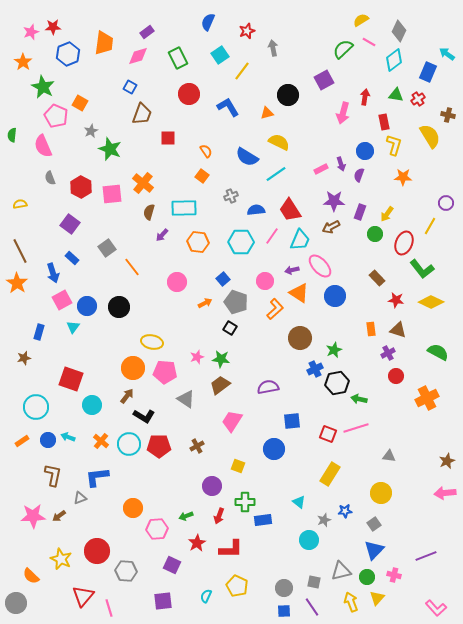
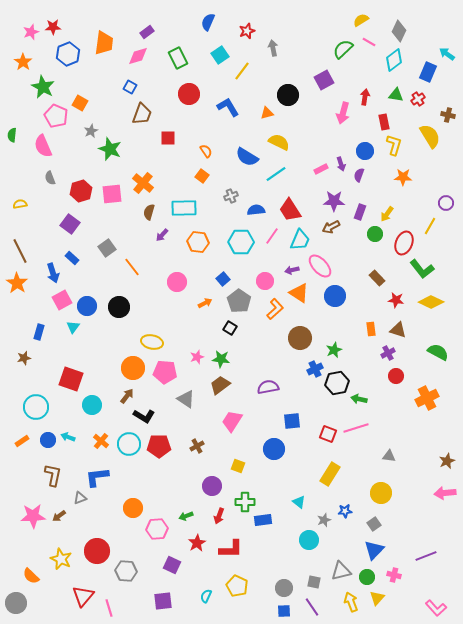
red hexagon at (81, 187): moved 4 px down; rotated 15 degrees clockwise
gray pentagon at (236, 302): moved 3 px right, 1 px up; rotated 15 degrees clockwise
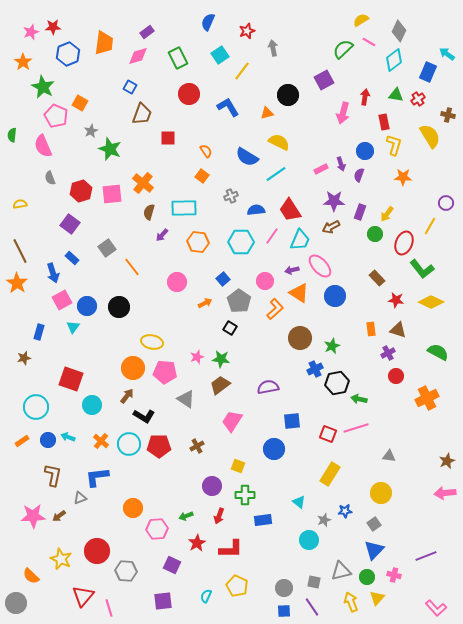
green star at (334, 350): moved 2 px left, 4 px up
green cross at (245, 502): moved 7 px up
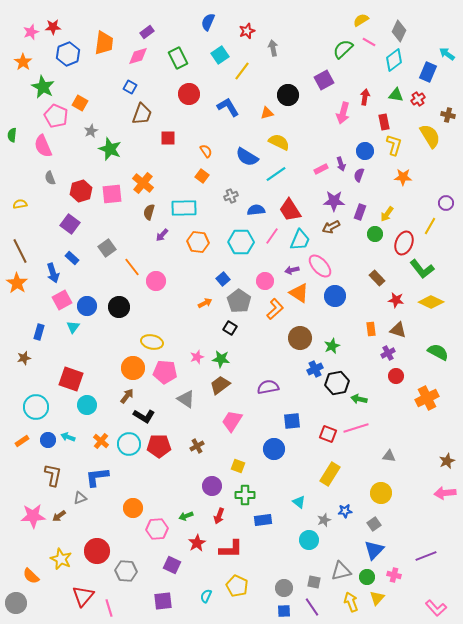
pink circle at (177, 282): moved 21 px left, 1 px up
cyan circle at (92, 405): moved 5 px left
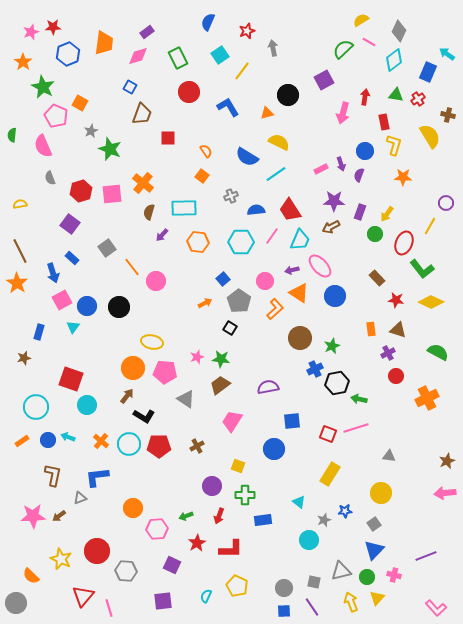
red circle at (189, 94): moved 2 px up
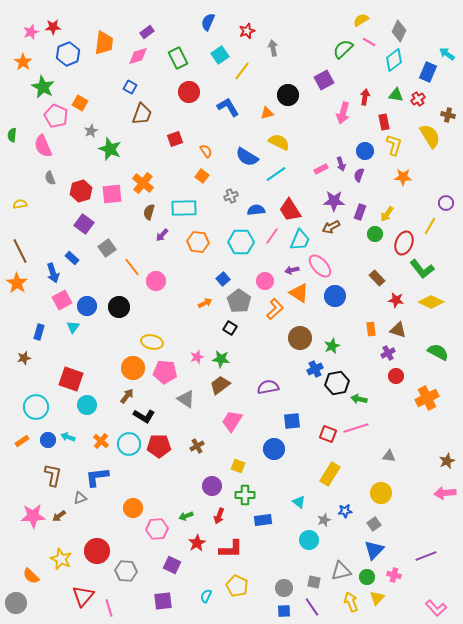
red square at (168, 138): moved 7 px right, 1 px down; rotated 21 degrees counterclockwise
purple square at (70, 224): moved 14 px right
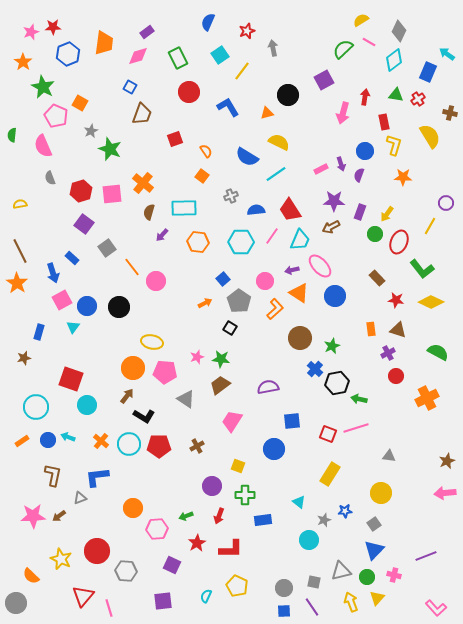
brown cross at (448, 115): moved 2 px right, 2 px up
red ellipse at (404, 243): moved 5 px left, 1 px up
blue cross at (315, 369): rotated 21 degrees counterclockwise
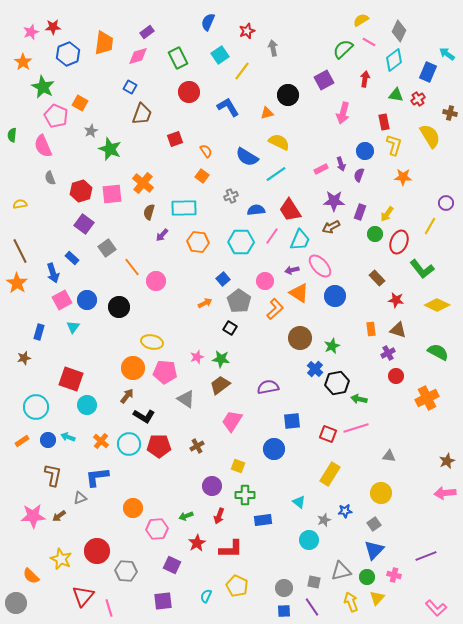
red arrow at (365, 97): moved 18 px up
yellow diamond at (431, 302): moved 6 px right, 3 px down
blue circle at (87, 306): moved 6 px up
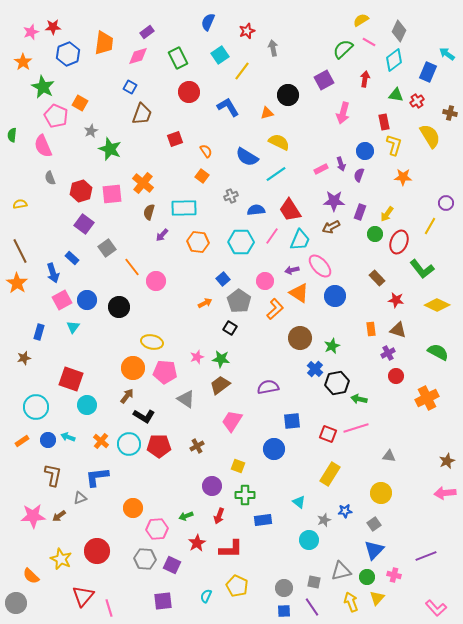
red cross at (418, 99): moved 1 px left, 2 px down
gray hexagon at (126, 571): moved 19 px right, 12 px up
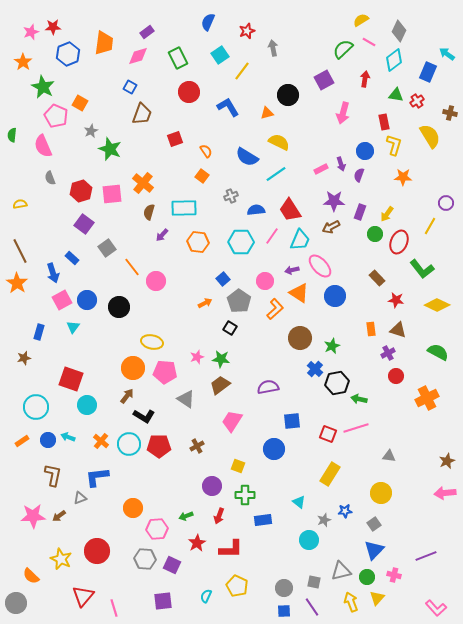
pink line at (109, 608): moved 5 px right
